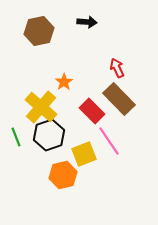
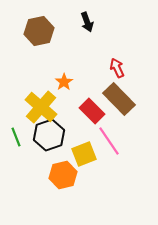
black arrow: rotated 66 degrees clockwise
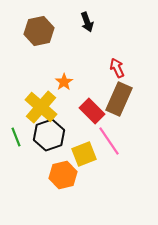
brown rectangle: rotated 68 degrees clockwise
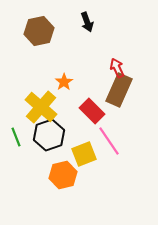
brown rectangle: moved 9 px up
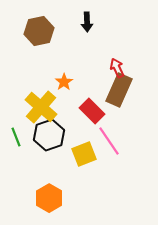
black arrow: rotated 18 degrees clockwise
orange hexagon: moved 14 px left, 23 px down; rotated 16 degrees counterclockwise
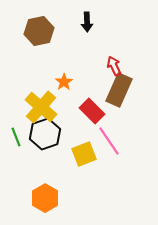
red arrow: moved 3 px left, 2 px up
black hexagon: moved 4 px left, 1 px up
orange hexagon: moved 4 px left
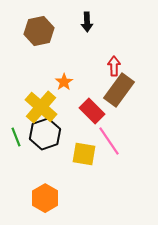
red arrow: rotated 24 degrees clockwise
brown rectangle: rotated 12 degrees clockwise
yellow square: rotated 30 degrees clockwise
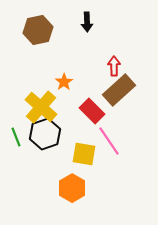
brown hexagon: moved 1 px left, 1 px up
brown rectangle: rotated 12 degrees clockwise
orange hexagon: moved 27 px right, 10 px up
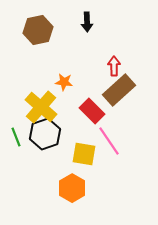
orange star: rotated 30 degrees counterclockwise
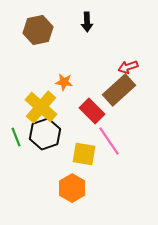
red arrow: moved 14 px right, 1 px down; rotated 108 degrees counterclockwise
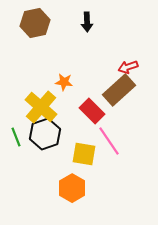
brown hexagon: moved 3 px left, 7 px up
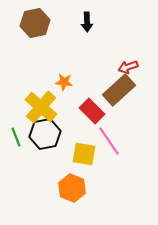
black hexagon: rotated 8 degrees clockwise
orange hexagon: rotated 8 degrees counterclockwise
